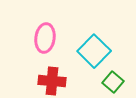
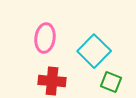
green square: moved 2 px left; rotated 20 degrees counterclockwise
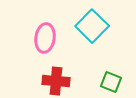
cyan square: moved 2 px left, 25 px up
red cross: moved 4 px right
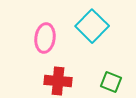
red cross: moved 2 px right
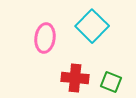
red cross: moved 17 px right, 3 px up
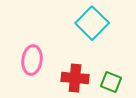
cyan square: moved 3 px up
pink ellipse: moved 13 px left, 22 px down
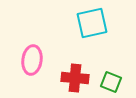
cyan square: rotated 32 degrees clockwise
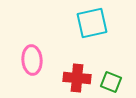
pink ellipse: rotated 12 degrees counterclockwise
red cross: moved 2 px right
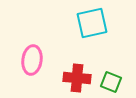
pink ellipse: rotated 12 degrees clockwise
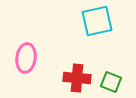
cyan square: moved 5 px right, 2 px up
pink ellipse: moved 6 px left, 2 px up
